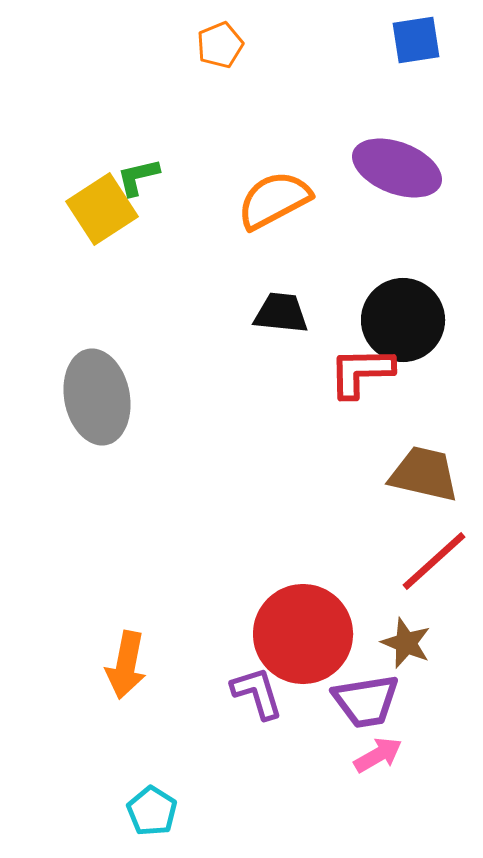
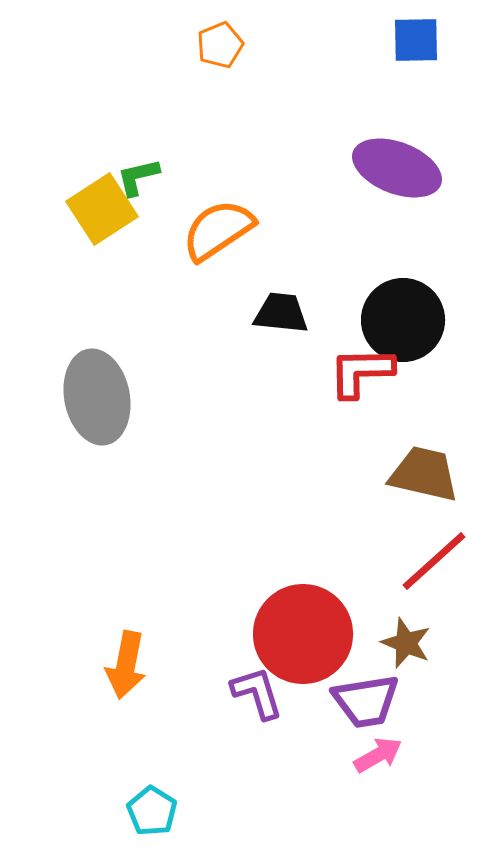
blue square: rotated 8 degrees clockwise
orange semicircle: moved 56 px left, 30 px down; rotated 6 degrees counterclockwise
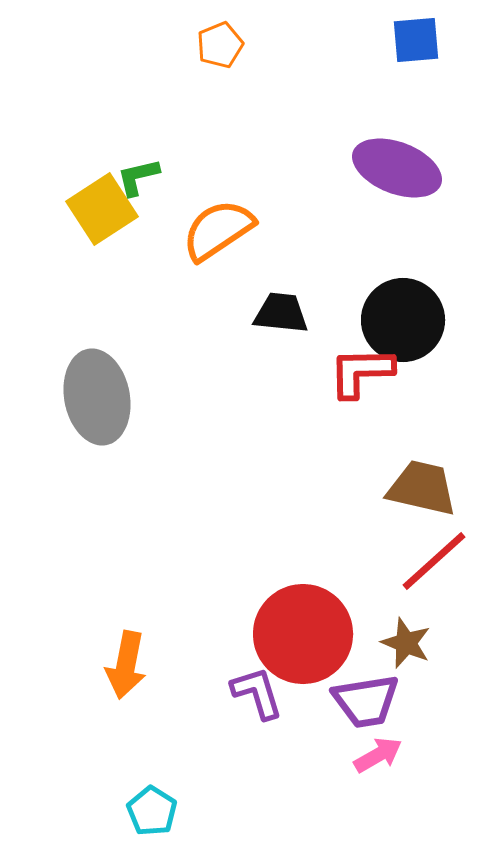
blue square: rotated 4 degrees counterclockwise
brown trapezoid: moved 2 px left, 14 px down
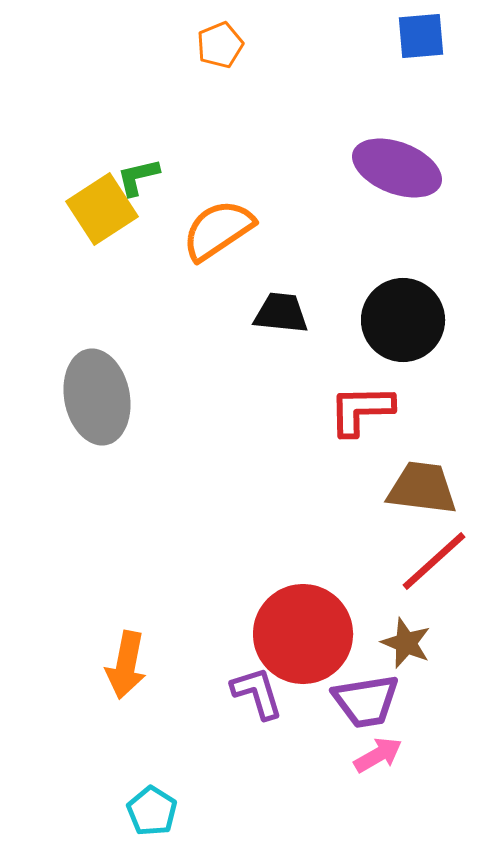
blue square: moved 5 px right, 4 px up
red L-shape: moved 38 px down
brown trapezoid: rotated 6 degrees counterclockwise
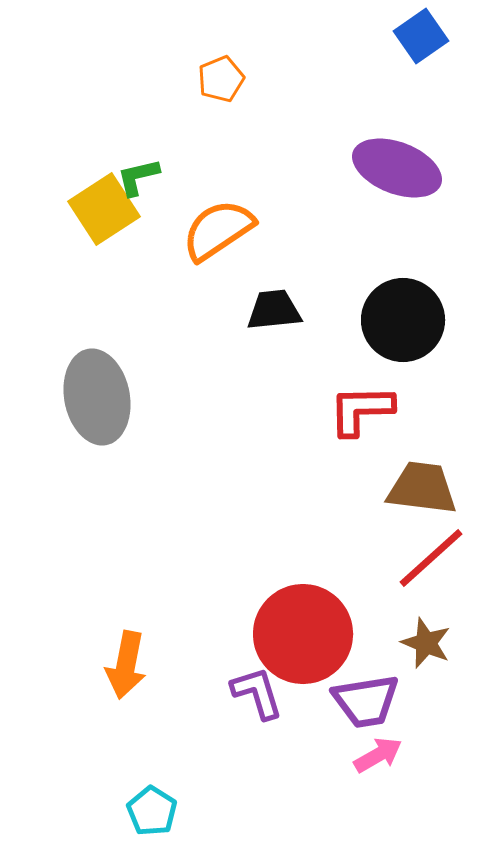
blue square: rotated 30 degrees counterclockwise
orange pentagon: moved 1 px right, 34 px down
yellow square: moved 2 px right
black trapezoid: moved 7 px left, 3 px up; rotated 12 degrees counterclockwise
red line: moved 3 px left, 3 px up
brown star: moved 20 px right
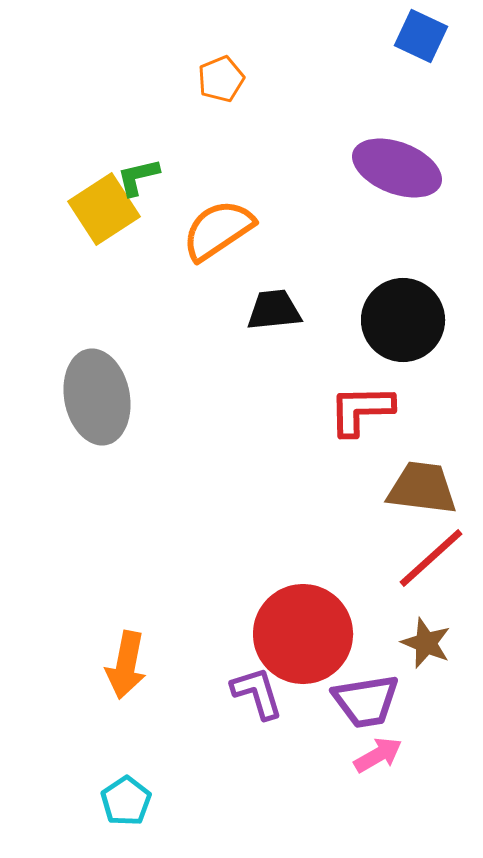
blue square: rotated 30 degrees counterclockwise
cyan pentagon: moved 26 px left, 10 px up; rotated 6 degrees clockwise
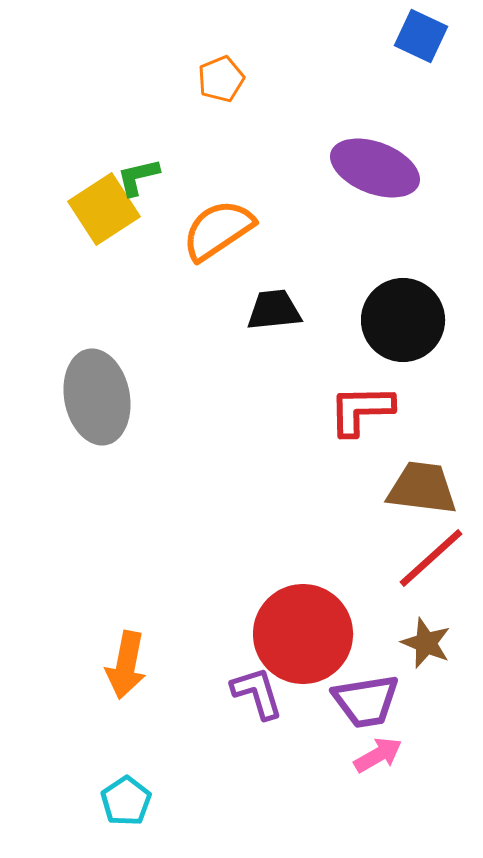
purple ellipse: moved 22 px left
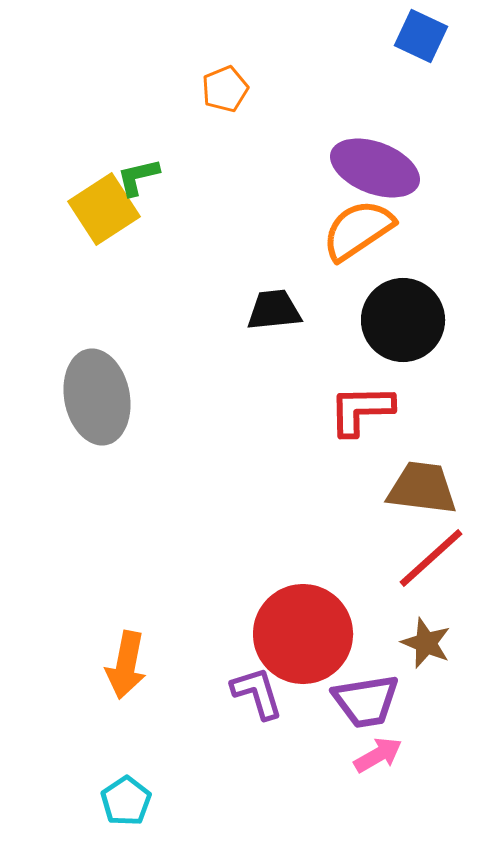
orange pentagon: moved 4 px right, 10 px down
orange semicircle: moved 140 px right
